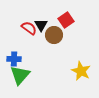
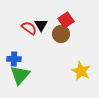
brown circle: moved 7 px right, 1 px up
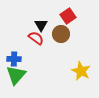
red square: moved 2 px right, 4 px up
red semicircle: moved 7 px right, 10 px down
green triangle: moved 4 px left
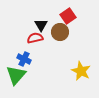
brown circle: moved 1 px left, 2 px up
red semicircle: moved 1 px left; rotated 49 degrees counterclockwise
blue cross: moved 10 px right; rotated 24 degrees clockwise
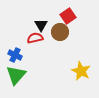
blue cross: moved 9 px left, 4 px up
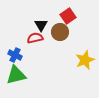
yellow star: moved 4 px right, 11 px up; rotated 24 degrees clockwise
green triangle: rotated 35 degrees clockwise
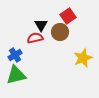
blue cross: rotated 32 degrees clockwise
yellow star: moved 2 px left, 2 px up
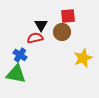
red square: rotated 28 degrees clockwise
brown circle: moved 2 px right
blue cross: moved 5 px right; rotated 24 degrees counterclockwise
green triangle: moved 1 px up; rotated 25 degrees clockwise
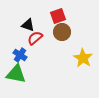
red square: moved 10 px left; rotated 14 degrees counterclockwise
black triangle: moved 13 px left; rotated 40 degrees counterclockwise
red semicircle: rotated 28 degrees counterclockwise
yellow star: rotated 18 degrees counterclockwise
